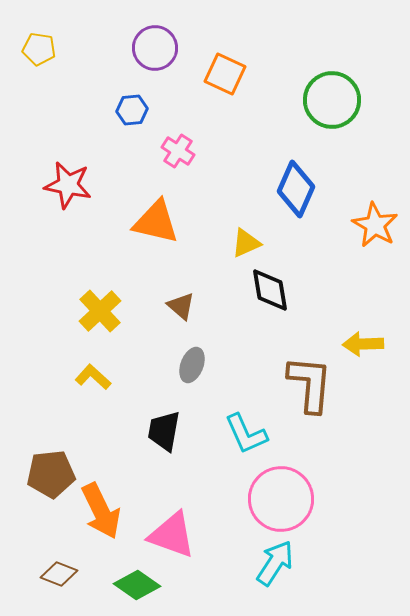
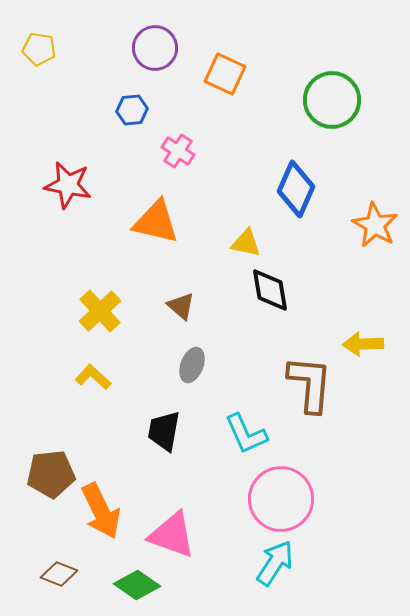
yellow triangle: rotated 36 degrees clockwise
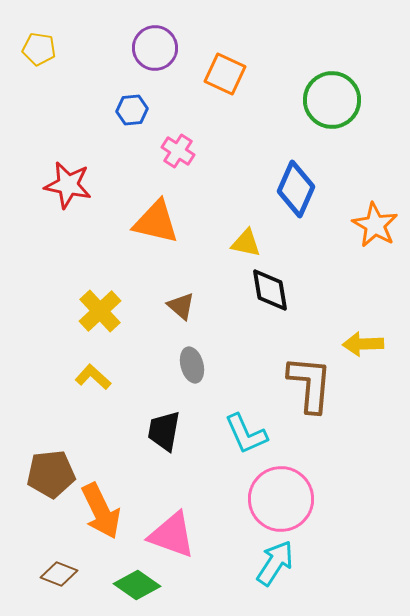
gray ellipse: rotated 36 degrees counterclockwise
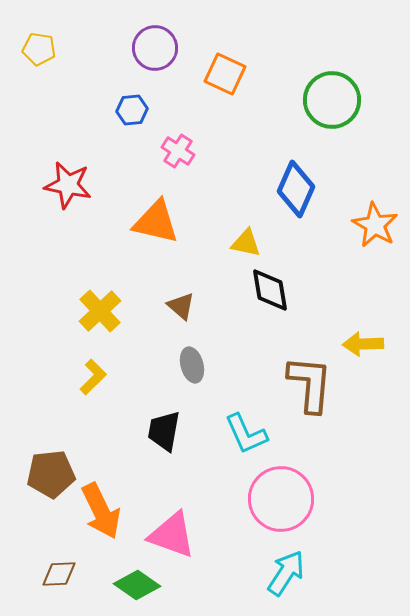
yellow L-shape: rotated 93 degrees clockwise
cyan arrow: moved 11 px right, 10 px down
brown diamond: rotated 24 degrees counterclockwise
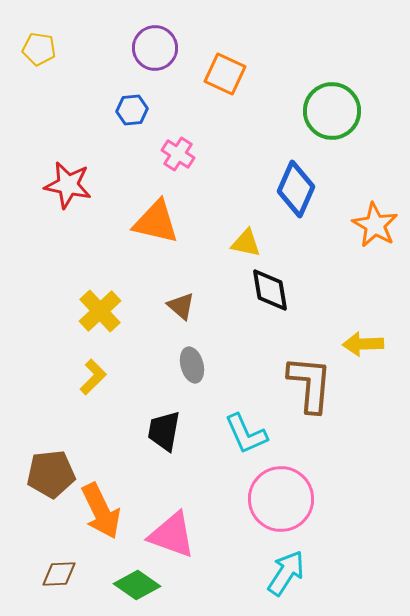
green circle: moved 11 px down
pink cross: moved 3 px down
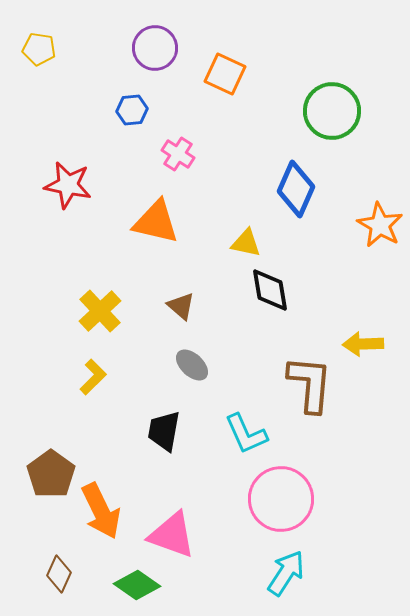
orange star: moved 5 px right
gray ellipse: rotated 32 degrees counterclockwise
brown pentagon: rotated 30 degrees counterclockwise
brown diamond: rotated 63 degrees counterclockwise
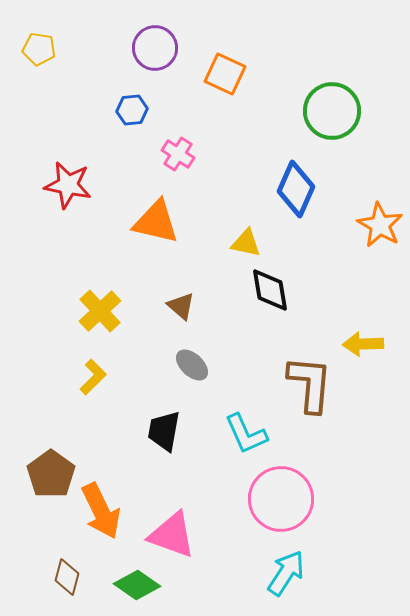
brown diamond: moved 8 px right, 3 px down; rotated 9 degrees counterclockwise
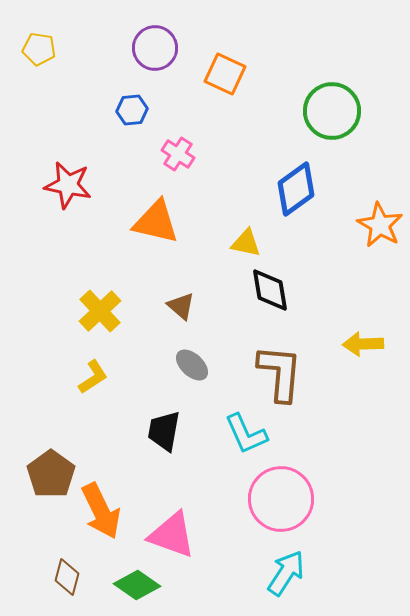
blue diamond: rotated 30 degrees clockwise
yellow L-shape: rotated 12 degrees clockwise
brown L-shape: moved 30 px left, 11 px up
